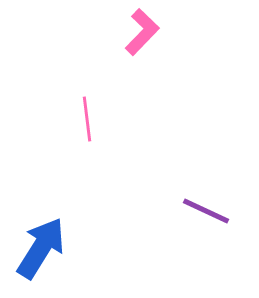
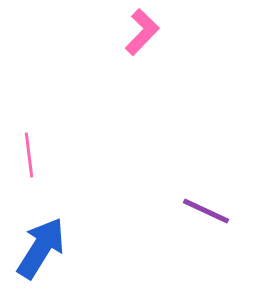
pink line: moved 58 px left, 36 px down
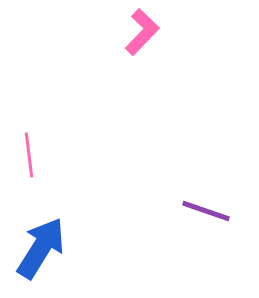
purple line: rotated 6 degrees counterclockwise
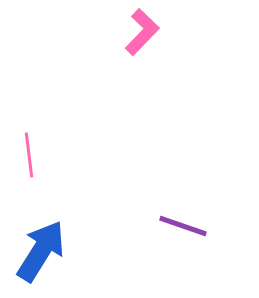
purple line: moved 23 px left, 15 px down
blue arrow: moved 3 px down
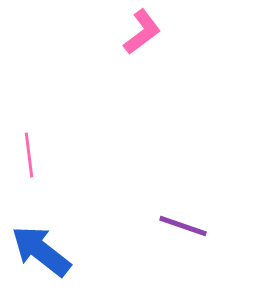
pink L-shape: rotated 9 degrees clockwise
blue arrow: rotated 84 degrees counterclockwise
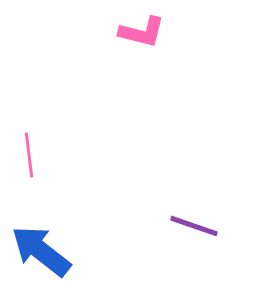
pink L-shape: rotated 51 degrees clockwise
purple line: moved 11 px right
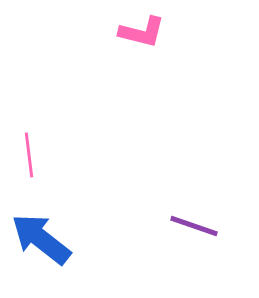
blue arrow: moved 12 px up
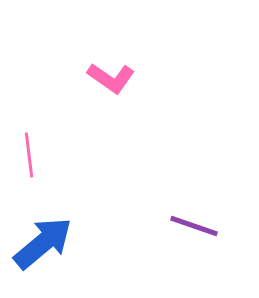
pink L-shape: moved 31 px left, 46 px down; rotated 21 degrees clockwise
blue arrow: moved 2 px right, 4 px down; rotated 102 degrees clockwise
